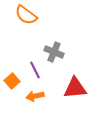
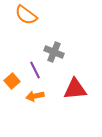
red triangle: moved 1 px down
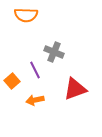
orange semicircle: rotated 35 degrees counterclockwise
red triangle: rotated 15 degrees counterclockwise
orange arrow: moved 4 px down
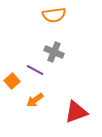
orange semicircle: moved 28 px right; rotated 10 degrees counterclockwise
purple line: rotated 36 degrees counterclockwise
red triangle: moved 1 px right, 23 px down
orange arrow: rotated 24 degrees counterclockwise
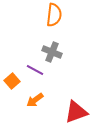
orange semicircle: rotated 75 degrees counterclockwise
gray cross: moved 2 px left
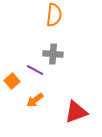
gray cross: moved 1 px right, 2 px down; rotated 18 degrees counterclockwise
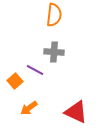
gray cross: moved 1 px right, 2 px up
orange square: moved 3 px right
orange arrow: moved 6 px left, 8 px down
red triangle: rotated 45 degrees clockwise
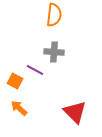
orange square: rotated 21 degrees counterclockwise
orange arrow: moved 10 px left; rotated 78 degrees clockwise
red triangle: moved 1 px left; rotated 20 degrees clockwise
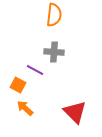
orange square: moved 3 px right, 4 px down
orange arrow: moved 6 px right
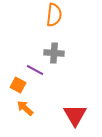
gray cross: moved 1 px down
red triangle: moved 3 px down; rotated 15 degrees clockwise
